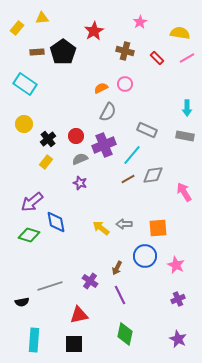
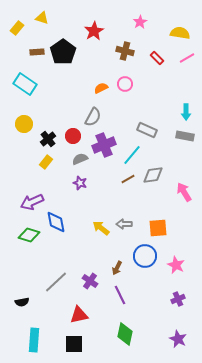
yellow triangle at (42, 18): rotated 24 degrees clockwise
cyan arrow at (187, 108): moved 1 px left, 4 px down
gray semicircle at (108, 112): moved 15 px left, 5 px down
red circle at (76, 136): moved 3 px left
purple arrow at (32, 202): rotated 15 degrees clockwise
gray line at (50, 286): moved 6 px right, 4 px up; rotated 25 degrees counterclockwise
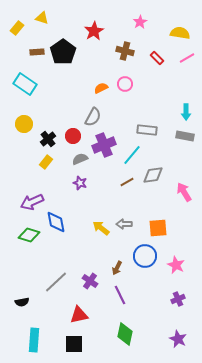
gray rectangle at (147, 130): rotated 18 degrees counterclockwise
brown line at (128, 179): moved 1 px left, 3 px down
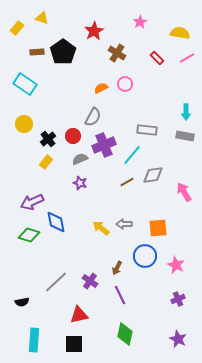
brown cross at (125, 51): moved 8 px left, 2 px down; rotated 18 degrees clockwise
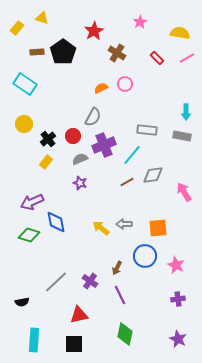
gray rectangle at (185, 136): moved 3 px left
purple cross at (178, 299): rotated 16 degrees clockwise
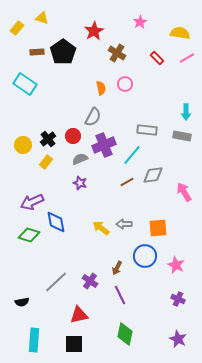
orange semicircle at (101, 88): rotated 104 degrees clockwise
yellow circle at (24, 124): moved 1 px left, 21 px down
purple cross at (178, 299): rotated 32 degrees clockwise
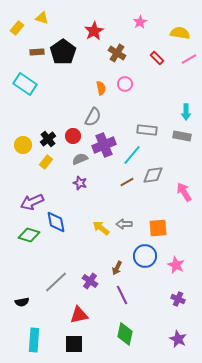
pink line at (187, 58): moved 2 px right, 1 px down
purple line at (120, 295): moved 2 px right
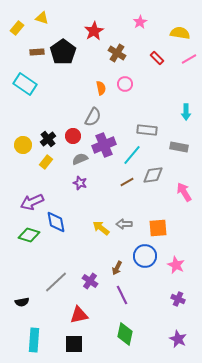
gray rectangle at (182, 136): moved 3 px left, 11 px down
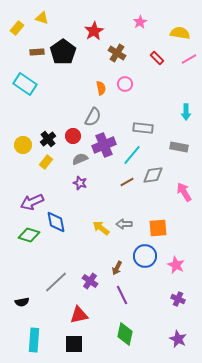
gray rectangle at (147, 130): moved 4 px left, 2 px up
